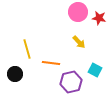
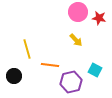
yellow arrow: moved 3 px left, 2 px up
orange line: moved 1 px left, 2 px down
black circle: moved 1 px left, 2 px down
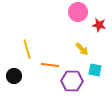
red star: moved 7 px down
yellow arrow: moved 6 px right, 9 px down
cyan square: rotated 16 degrees counterclockwise
purple hexagon: moved 1 px right, 1 px up; rotated 15 degrees clockwise
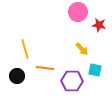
yellow line: moved 2 px left
orange line: moved 5 px left, 3 px down
black circle: moved 3 px right
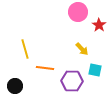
red star: rotated 24 degrees clockwise
black circle: moved 2 px left, 10 px down
